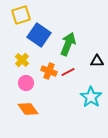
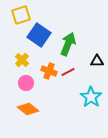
orange diamond: rotated 15 degrees counterclockwise
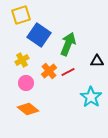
yellow cross: rotated 16 degrees clockwise
orange cross: rotated 28 degrees clockwise
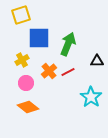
blue square: moved 3 px down; rotated 35 degrees counterclockwise
orange diamond: moved 2 px up
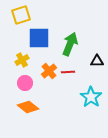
green arrow: moved 2 px right
red line: rotated 24 degrees clockwise
pink circle: moved 1 px left
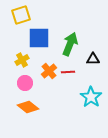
black triangle: moved 4 px left, 2 px up
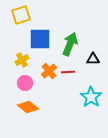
blue square: moved 1 px right, 1 px down
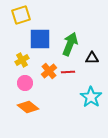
black triangle: moved 1 px left, 1 px up
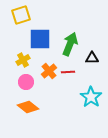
yellow cross: moved 1 px right
pink circle: moved 1 px right, 1 px up
